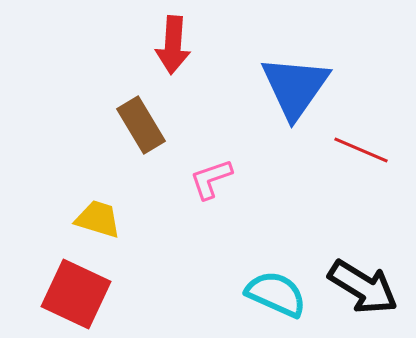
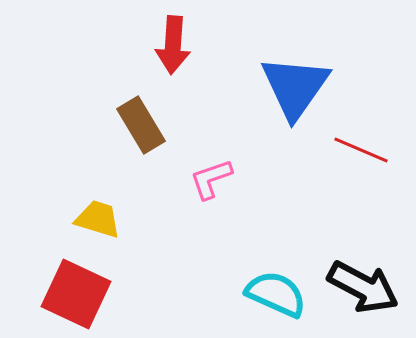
black arrow: rotated 4 degrees counterclockwise
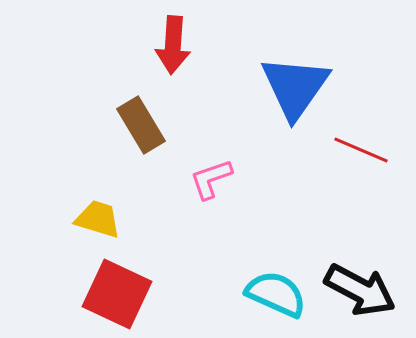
black arrow: moved 3 px left, 3 px down
red square: moved 41 px right
